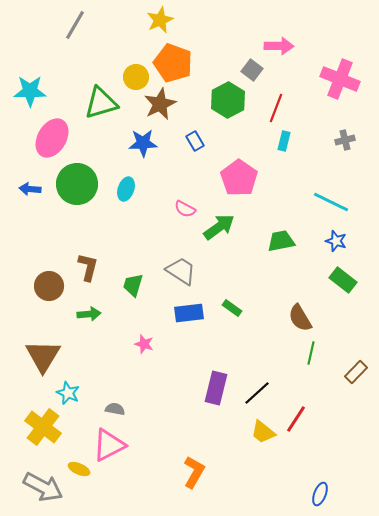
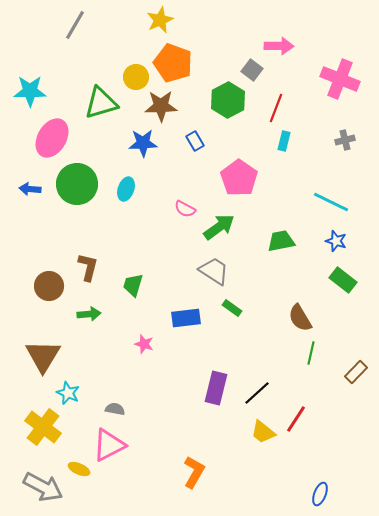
brown star at (160, 104): moved 1 px right, 2 px down; rotated 24 degrees clockwise
gray trapezoid at (181, 271): moved 33 px right
blue rectangle at (189, 313): moved 3 px left, 5 px down
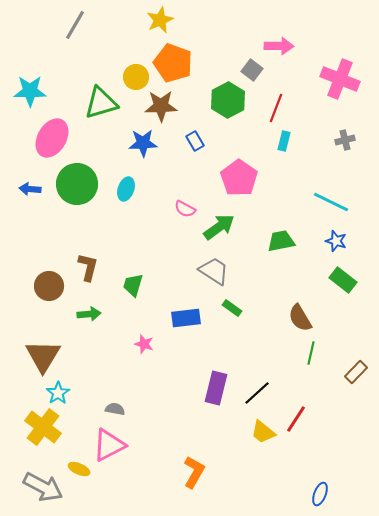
cyan star at (68, 393): moved 10 px left; rotated 15 degrees clockwise
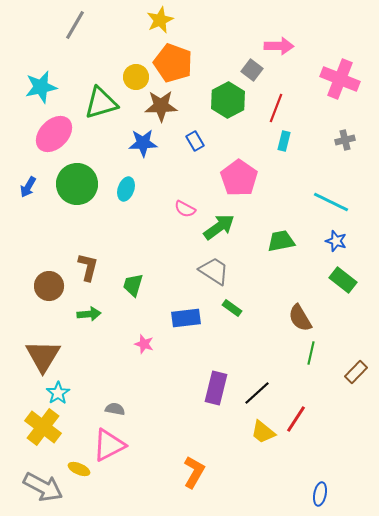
cyan star at (30, 91): moved 11 px right, 4 px up; rotated 12 degrees counterclockwise
pink ellipse at (52, 138): moved 2 px right, 4 px up; rotated 15 degrees clockwise
blue arrow at (30, 189): moved 2 px left, 2 px up; rotated 65 degrees counterclockwise
blue ellipse at (320, 494): rotated 10 degrees counterclockwise
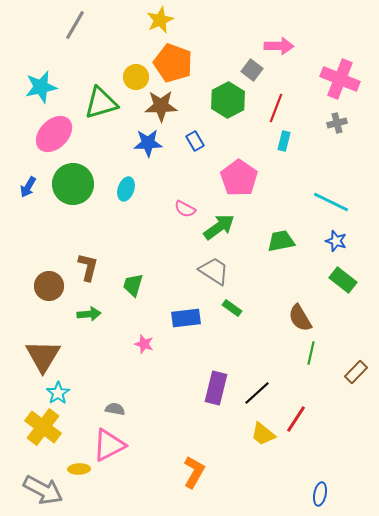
gray cross at (345, 140): moved 8 px left, 17 px up
blue star at (143, 143): moved 5 px right
green circle at (77, 184): moved 4 px left
yellow trapezoid at (263, 432): moved 2 px down
yellow ellipse at (79, 469): rotated 25 degrees counterclockwise
gray arrow at (43, 487): moved 3 px down
